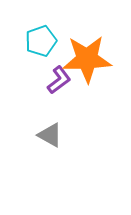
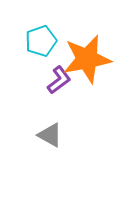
orange star: rotated 9 degrees counterclockwise
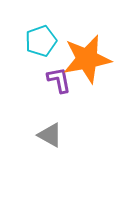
purple L-shape: rotated 64 degrees counterclockwise
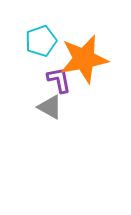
orange star: moved 3 px left
gray triangle: moved 28 px up
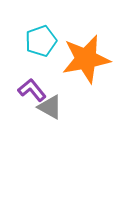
orange star: moved 2 px right
purple L-shape: moved 27 px left, 10 px down; rotated 28 degrees counterclockwise
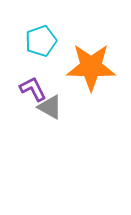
orange star: moved 5 px right, 8 px down; rotated 12 degrees clockwise
purple L-shape: moved 1 px right, 1 px up; rotated 12 degrees clockwise
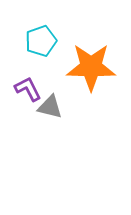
purple L-shape: moved 5 px left
gray triangle: rotated 16 degrees counterclockwise
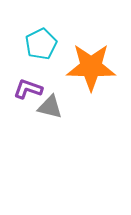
cyan pentagon: moved 3 px down; rotated 8 degrees counterclockwise
purple L-shape: rotated 44 degrees counterclockwise
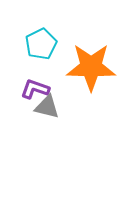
purple L-shape: moved 7 px right
gray triangle: moved 3 px left
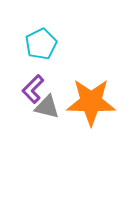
orange star: moved 35 px down
purple L-shape: moved 2 px left; rotated 64 degrees counterclockwise
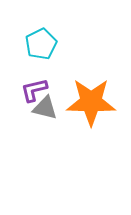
purple L-shape: moved 1 px right, 1 px down; rotated 32 degrees clockwise
gray triangle: moved 2 px left, 1 px down
